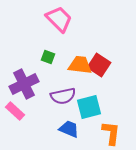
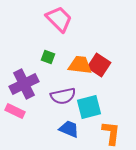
pink rectangle: rotated 18 degrees counterclockwise
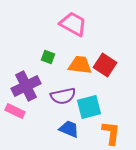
pink trapezoid: moved 14 px right, 5 px down; rotated 16 degrees counterclockwise
red square: moved 6 px right
purple cross: moved 2 px right, 2 px down
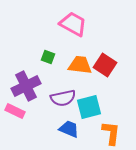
purple semicircle: moved 2 px down
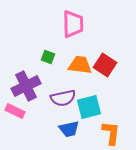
pink trapezoid: rotated 60 degrees clockwise
blue trapezoid: rotated 145 degrees clockwise
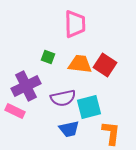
pink trapezoid: moved 2 px right
orange trapezoid: moved 1 px up
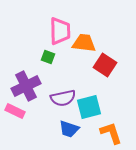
pink trapezoid: moved 15 px left, 7 px down
orange trapezoid: moved 4 px right, 21 px up
blue trapezoid: rotated 30 degrees clockwise
orange L-shape: rotated 25 degrees counterclockwise
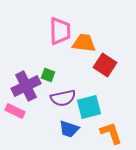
green square: moved 18 px down
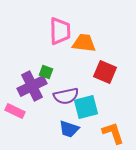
red square: moved 7 px down; rotated 10 degrees counterclockwise
green square: moved 2 px left, 3 px up
purple cross: moved 6 px right
purple semicircle: moved 3 px right, 2 px up
cyan square: moved 3 px left
orange L-shape: moved 2 px right
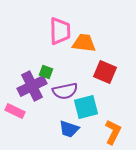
purple semicircle: moved 1 px left, 5 px up
orange L-shape: moved 1 px up; rotated 45 degrees clockwise
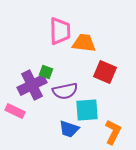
purple cross: moved 1 px up
cyan square: moved 1 px right, 3 px down; rotated 10 degrees clockwise
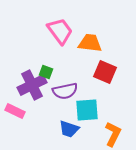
pink trapezoid: rotated 36 degrees counterclockwise
orange trapezoid: moved 6 px right
orange L-shape: moved 2 px down
